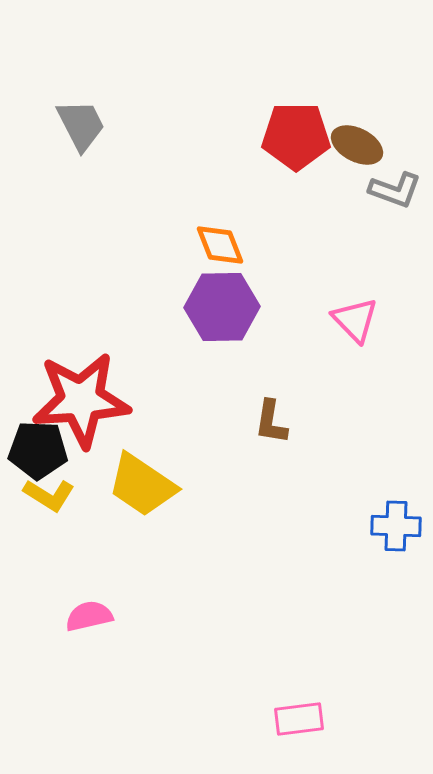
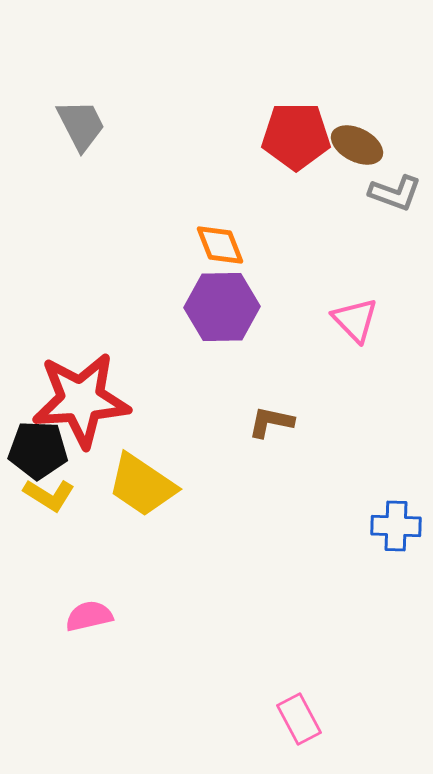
gray L-shape: moved 3 px down
brown L-shape: rotated 93 degrees clockwise
pink rectangle: rotated 69 degrees clockwise
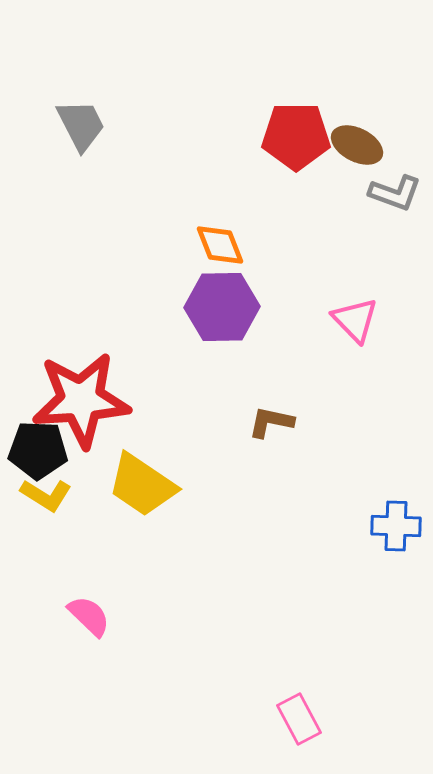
yellow L-shape: moved 3 px left
pink semicircle: rotated 57 degrees clockwise
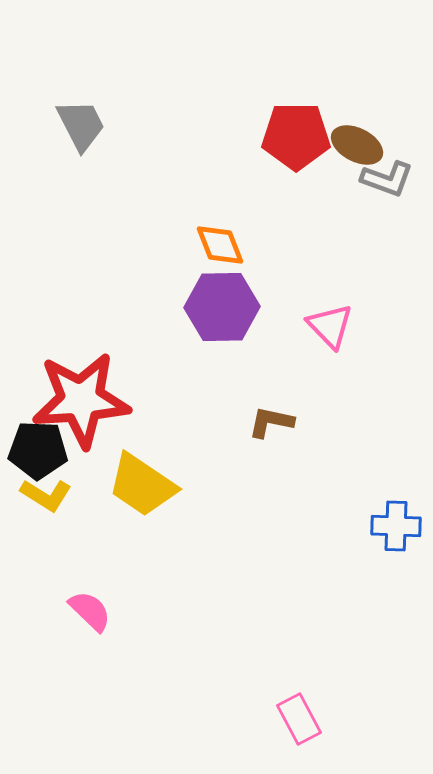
gray L-shape: moved 8 px left, 14 px up
pink triangle: moved 25 px left, 6 px down
pink semicircle: moved 1 px right, 5 px up
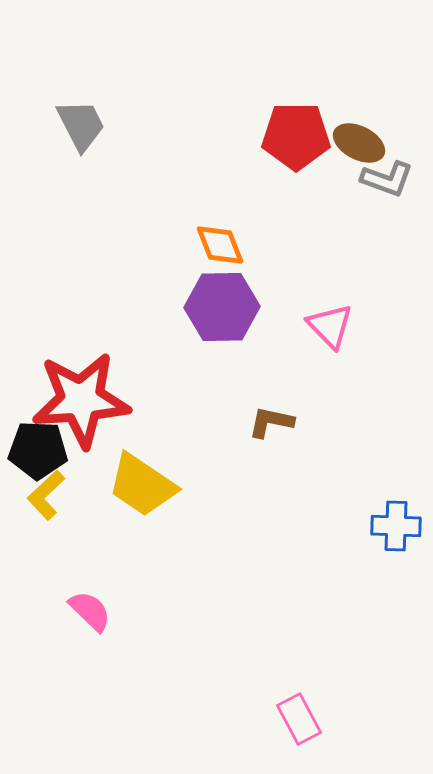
brown ellipse: moved 2 px right, 2 px up
yellow L-shape: rotated 105 degrees clockwise
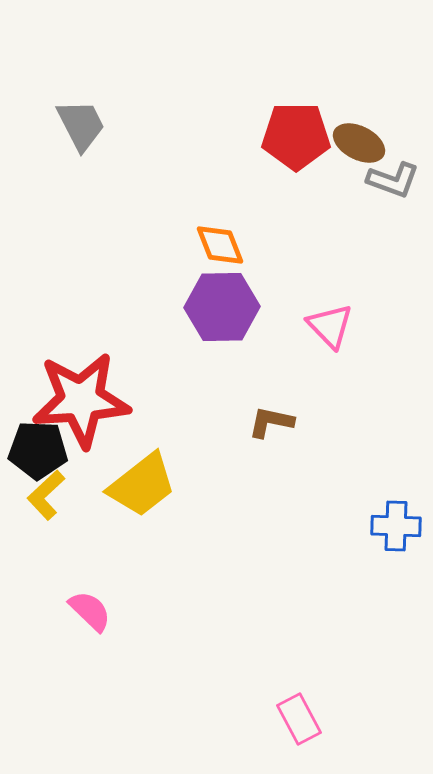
gray L-shape: moved 6 px right, 1 px down
yellow trapezoid: rotated 72 degrees counterclockwise
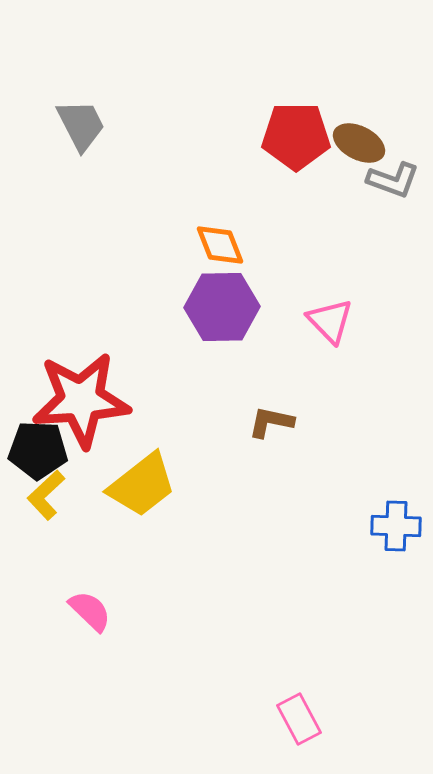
pink triangle: moved 5 px up
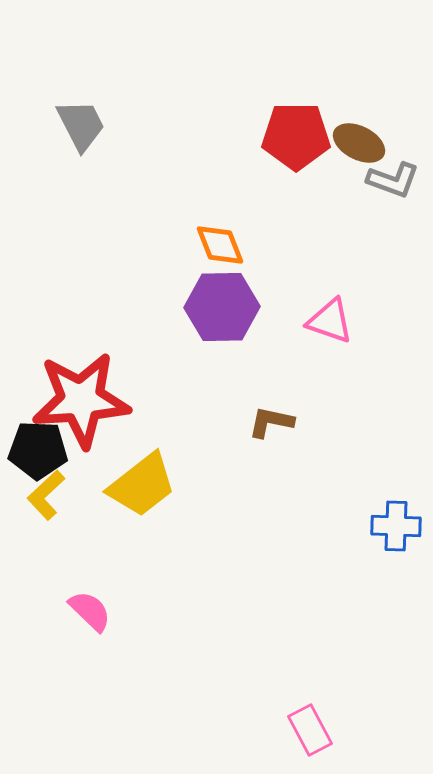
pink triangle: rotated 27 degrees counterclockwise
pink rectangle: moved 11 px right, 11 px down
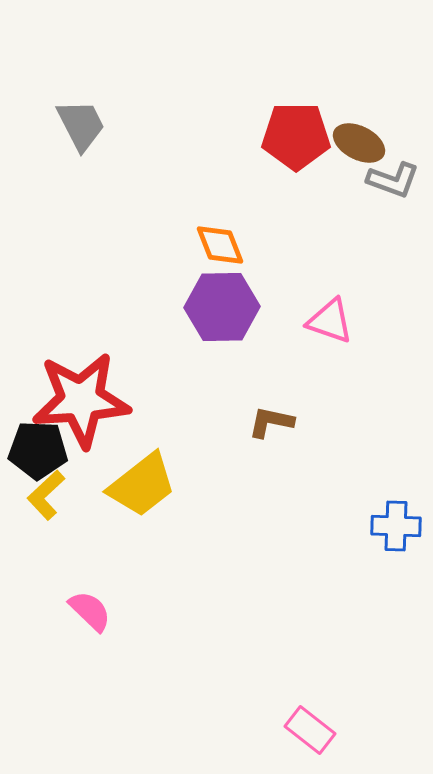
pink rectangle: rotated 24 degrees counterclockwise
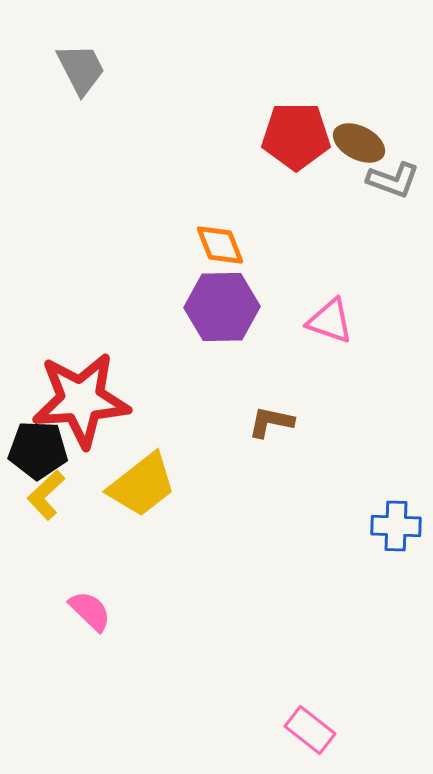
gray trapezoid: moved 56 px up
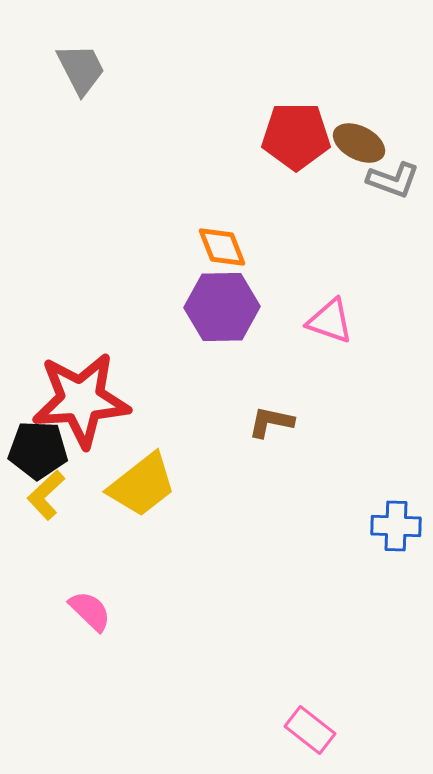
orange diamond: moved 2 px right, 2 px down
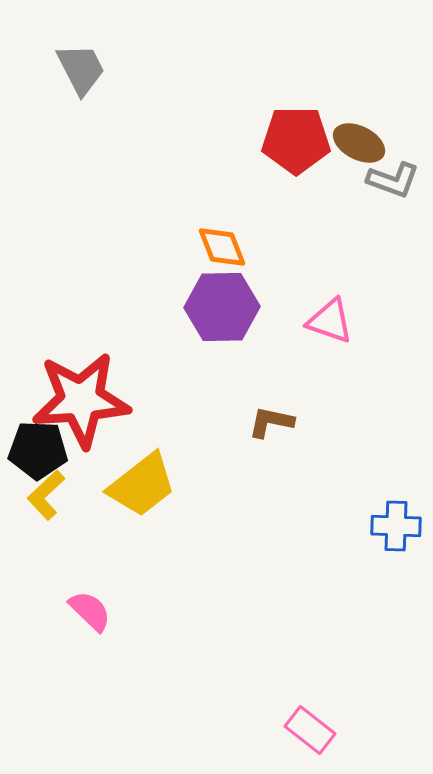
red pentagon: moved 4 px down
